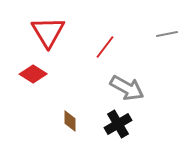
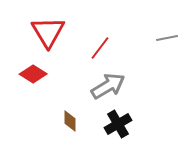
gray line: moved 4 px down
red line: moved 5 px left, 1 px down
gray arrow: moved 19 px left, 2 px up; rotated 60 degrees counterclockwise
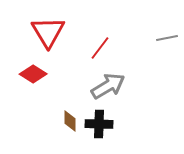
black cross: moved 19 px left; rotated 32 degrees clockwise
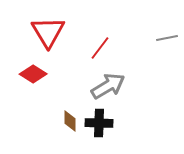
black cross: moved 1 px up
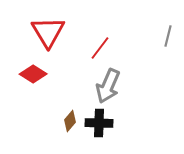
gray line: moved 1 px right, 2 px up; rotated 65 degrees counterclockwise
gray arrow: rotated 144 degrees clockwise
brown diamond: rotated 40 degrees clockwise
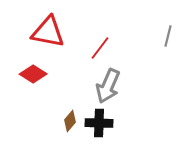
red triangle: rotated 48 degrees counterclockwise
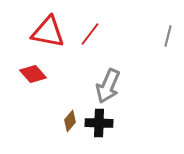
red line: moved 10 px left, 14 px up
red diamond: rotated 16 degrees clockwise
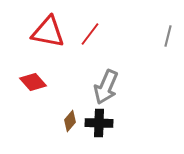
red diamond: moved 8 px down
gray arrow: moved 2 px left, 1 px down
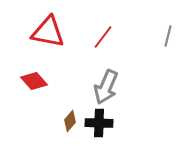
red line: moved 13 px right, 3 px down
red diamond: moved 1 px right, 1 px up
